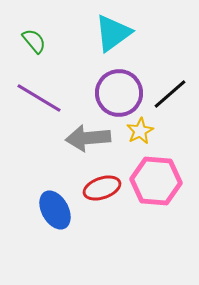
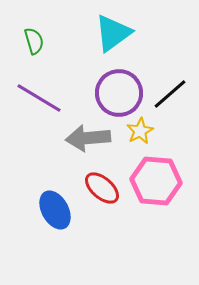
green semicircle: rotated 24 degrees clockwise
red ellipse: rotated 60 degrees clockwise
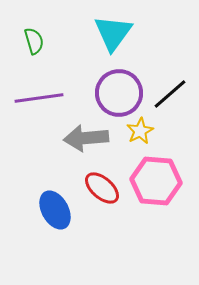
cyan triangle: rotated 18 degrees counterclockwise
purple line: rotated 39 degrees counterclockwise
gray arrow: moved 2 px left
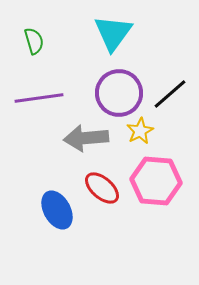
blue ellipse: moved 2 px right
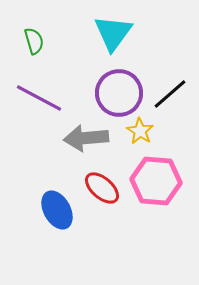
purple line: rotated 36 degrees clockwise
yellow star: rotated 12 degrees counterclockwise
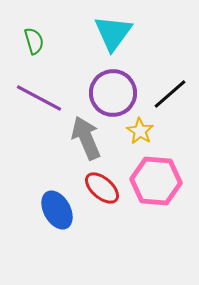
purple circle: moved 6 px left
gray arrow: rotated 72 degrees clockwise
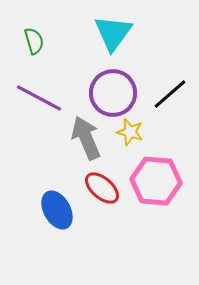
yellow star: moved 10 px left, 1 px down; rotated 16 degrees counterclockwise
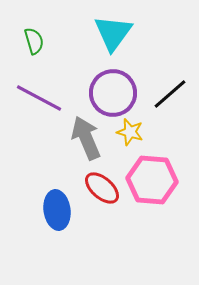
pink hexagon: moved 4 px left, 1 px up
blue ellipse: rotated 21 degrees clockwise
